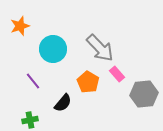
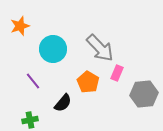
pink rectangle: moved 1 px up; rotated 63 degrees clockwise
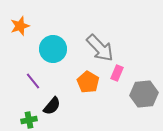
black semicircle: moved 11 px left, 3 px down
green cross: moved 1 px left
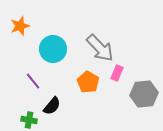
green cross: rotated 21 degrees clockwise
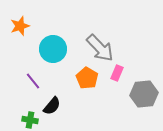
orange pentagon: moved 1 px left, 4 px up
green cross: moved 1 px right
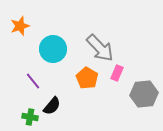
green cross: moved 3 px up
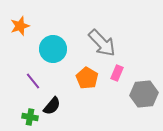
gray arrow: moved 2 px right, 5 px up
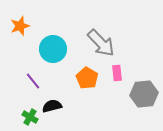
gray arrow: moved 1 px left
pink rectangle: rotated 28 degrees counterclockwise
black semicircle: rotated 144 degrees counterclockwise
green cross: rotated 21 degrees clockwise
